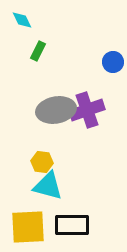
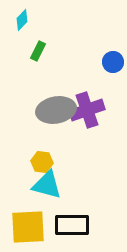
cyan diamond: rotated 70 degrees clockwise
cyan triangle: moved 1 px left, 1 px up
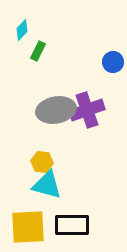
cyan diamond: moved 10 px down
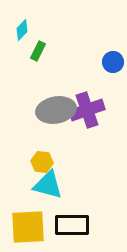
cyan triangle: moved 1 px right
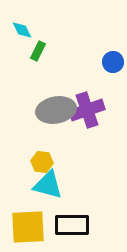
cyan diamond: rotated 70 degrees counterclockwise
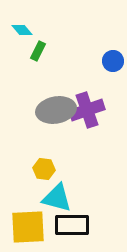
cyan diamond: rotated 15 degrees counterclockwise
blue circle: moved 1 px up
yellow hexagon: moved 2 px right, 7 px down
cyan triangle: moved 9 px right, 13 px down
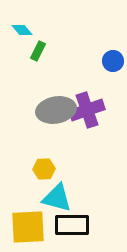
yellow hexagon: rotated 10 degrees counterclockwise
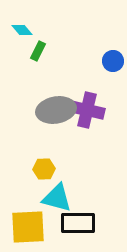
purple cross: rotated 32 degrees clockwise
black rectangle: moved 6 px right, 2 px up
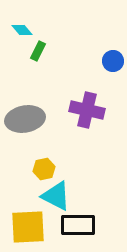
gray ellipse: moved 31 px left, 9 px down
yellow hexagon: rotated 10 degrees counterclockwise
cyan triangle: moved 1 px left, 2 px up; rotated 12 degrees clockwise
black rectangle: moved 2 px down
